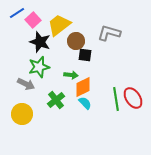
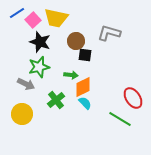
yellow trapezoid: moved 3 px left, 7 px up; rotated 130 degrees counterclockwise
green line: moved 4 px right, 20 px down; rotated 50 degrees counterclockwise
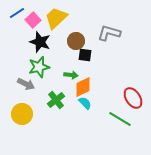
yellow trapezoid: rotated 125 degrees clockwise
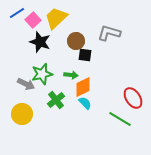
green star: moved 3 px right, 7 px down
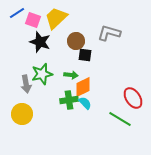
pink square: rotated 28 degrees counterclockwise
gray arrow: rotated 54 degrees clockwise
green cross: moved 13 px right; rotated 30 degrees clockwise
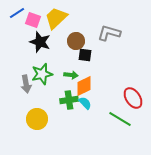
orange diamond: moved 1 px right, 1 px up
yellow circle: moved 15 px right, 5 px down
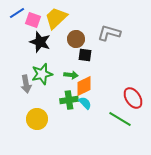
brown circle: moved 2 px up
